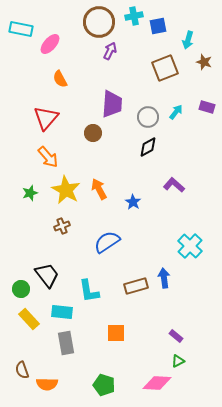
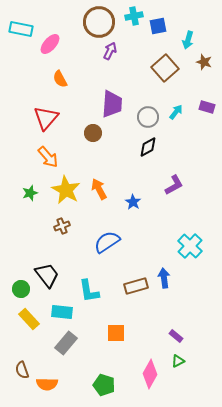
brown square at (165, 68): rotated 20 degrees counterclockwise
purple L-shape at (174, 185): rotated 110 degrees clockwise
gray rectangle at (66, 343): rotated 50 degrees clockwise
pink diamond at (157, 383): moved 7 px left, 9 px up; rotated 64 degrees counterclockwise
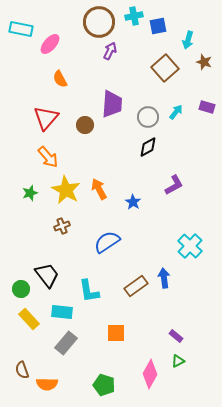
brown circle at (93, 133): moved 8 px left, 8 px up
brown rectangle at (136, 286): rotated 20 degrees counterclockwise
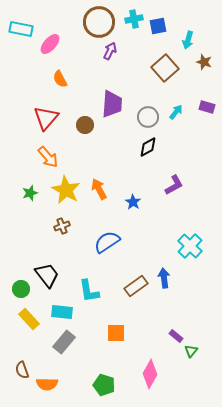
cyan cross at (134, 16): moved 3 px down
gray rectangle at (66, 343): moved 2 px left, 1 px up
green triangle at (178, 361): moved 13 px right, 10 px up; rotated 24 degrees counterclockwise
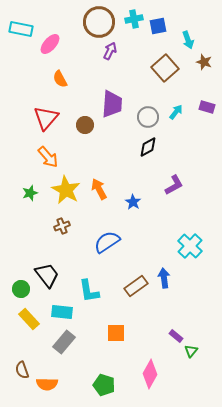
cyan arrow at (188, 40): rotated 36 degrees counterclockwise
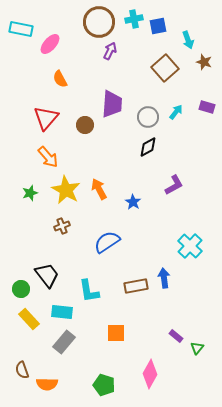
brown rectangle at (136, 286): rotated 25 degrees clockwise
green triangle at (191, 351): moved 6 px right, 3 px up
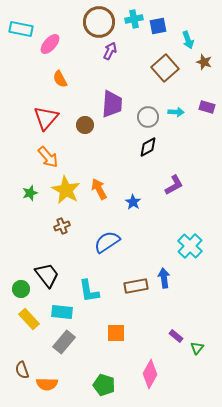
cyan arrow at (176, 112): rotated 56 degrees clockwise
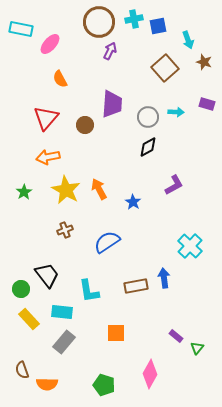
purple rectangle at (207, 107): moved 3 px up
orange arrow at (48, 157): rotated 120 degrees clockwise
green star at (30, 193): moved 6 px left, 1 px up; rotated 14 degrees counterclockwise
brown cross at (62, 226): moved 3 px right, 4 px down
